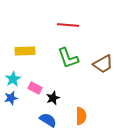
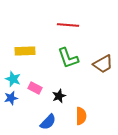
cyan star: rotated 21 degrees counterclockwise
black star: moved 6 px right, 2 px up
blue semicircle: moved 2 px down; rotated 102 degrees clockwise
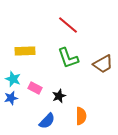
red line: rotated 35 degrees clockwise
blue semicircle: moved 1 px left, 1 px up
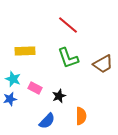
blue star: moved 1 px left, 1 px down
